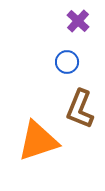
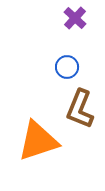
purple cross: moved 3 px left, 3 px up
blue circle: moved 5 px down
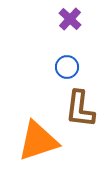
purple cross: moved 5 px left, 1 px down
brown L-shape: rotated 15 degrees counterclockwise
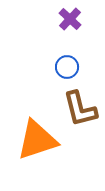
brown L-shape: rotated 21 degrees counterclockwise
orange triangle: moved 1 px left, 1 px up
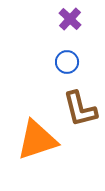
blue circle: moved 5 px up
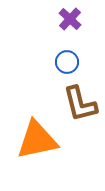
brown L-shape: moved 5 px up
orange triangle: rotated 6 degrees clockwise
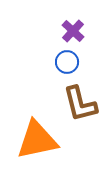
purple cross: moved 3 px right, 12 px down
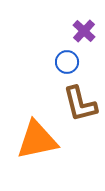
purple cross: moved 11 px right
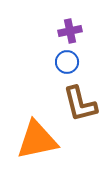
purple cross: moved 14 px left; rotated 35 degrees clockwise
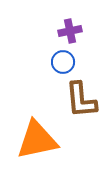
blue circle: moved 4 px left
brown L-shape: moved 1 px right, 4 px up; rotated 9 degrees clockwise
